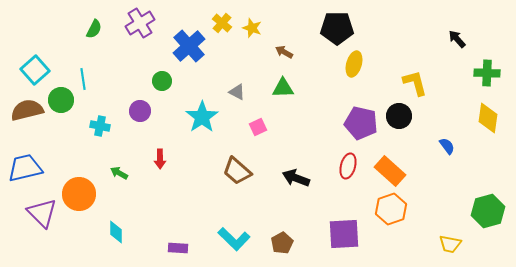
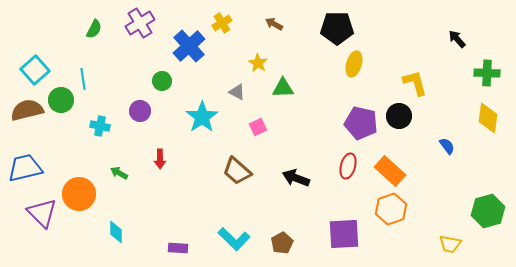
yellow cross at (222, 23): rotated 18 degrees clockwise
yellow star at (252, 28): moved 6 px right, 35 px down; rotated 12 degrees clockwise
brown arrow at (284, 52): moved 10 px left, 28 px up
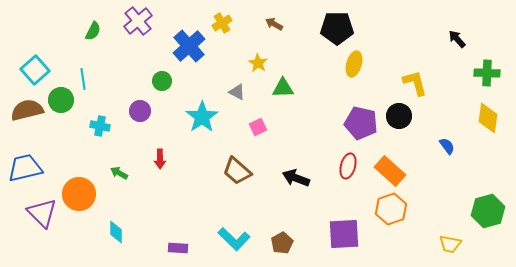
purple cross at (140, 23): moved 2 px left, 2 px up; rotated 8 degrees counterclockwise
green semicircle at (94, 29): moved 1 px left, 2 px down
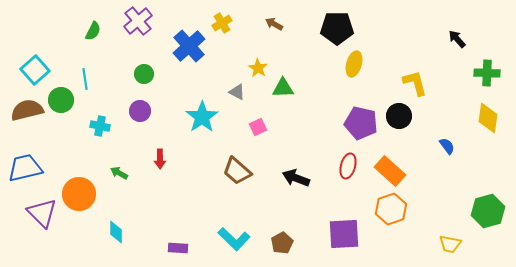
yellow star at (258, 63): moved 5 px down
cyan line at (83, 79): moved 2 px right
green circle at (162, 81): moved 18 px left, 7 px up
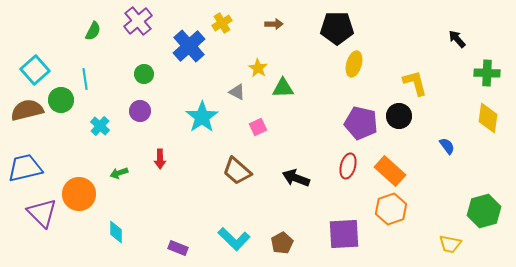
brown arrow at (274, 24): rotated 150 degrees clockwise
cyan cross at (100, 126): rotated 30 degrees clockwise
green arrow at (119, 173): rotated 48 degrees counterclockwise
green hexagon at (488, 211): moved 4 px left
purple rectangle at (178, 248): rotated 18 degrees clockwise
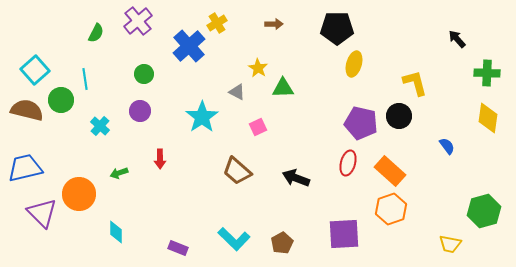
yellow cross at (222, 23): moved 5 px left
green semicircle at (93, 31): moved 3 px right, 2 px down
brown semicircle at (27, 110): rotated 28 degrees clockwise
red ellipse at (348, 166): moved 3 px up
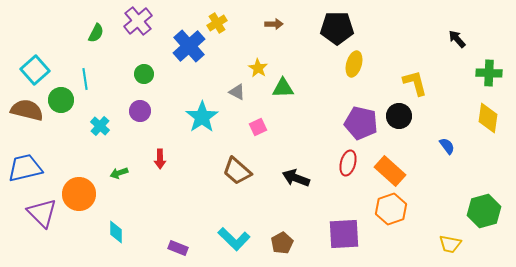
green cross at (487, 73): moved 2 px right
